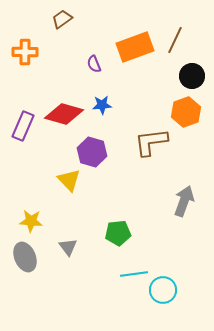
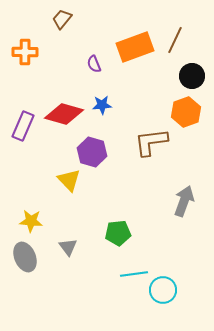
brown trapezoid: rotated 15 degrees counterclockwise
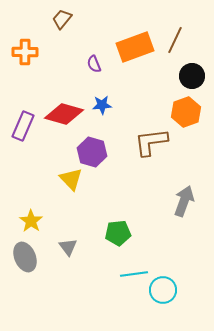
yellow triangle: moved 2 px right, 1 px up
yellow star: rotated 30 degrees clockwise
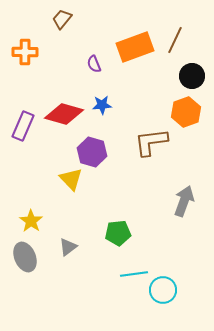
gray triangle: rotated 30 degrees clockwise
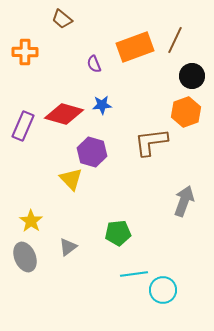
brown trapezoid: rotated 90 degrees counterclockwise
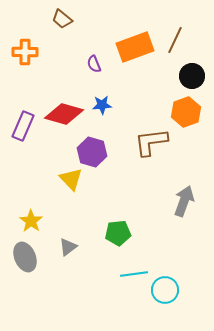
cyan circle: moved 2 px right
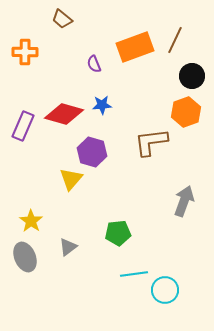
yellow triangle: rotated 25 degrees clockwise
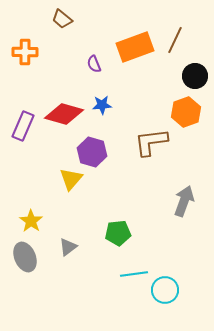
black circle: moved 3 px right
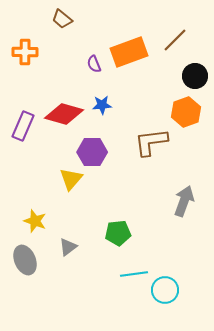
brown line: rotated 20 degrees clockwise
orange rectangle: moved 6 px left, 5 px down
purple hexagon: rotated 16 degrees counterclockwise
yellow star: moved 4 px right; rotated 15 degrees counterclockwise
gray ellipse: moved 3 px down
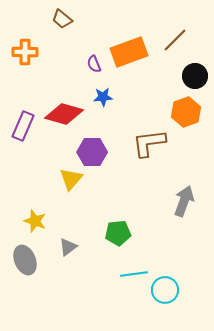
blue star: moved 1 px right, 8 px up
brown L-shape: moved 2 px left, 1 px down
